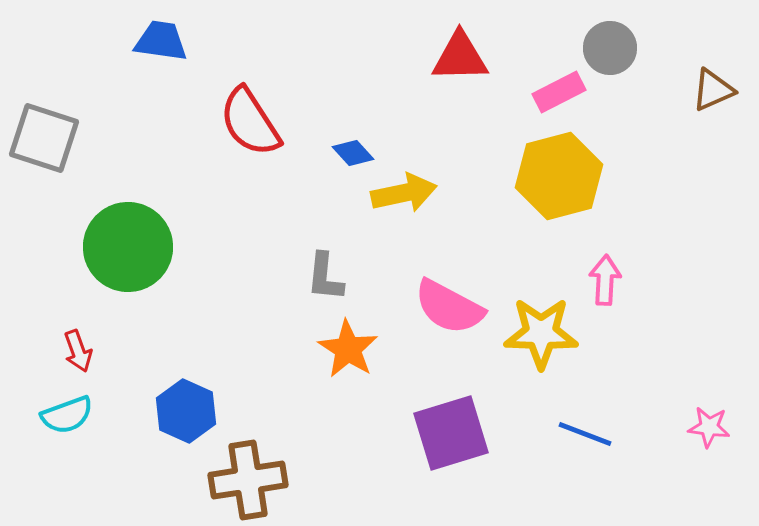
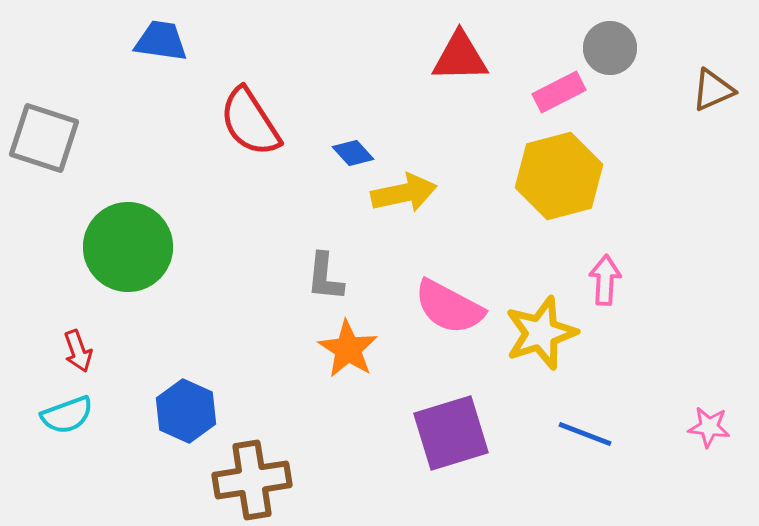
yellow star: rotated 20 degrees counterclockwise
brown cross: moved 4 px right
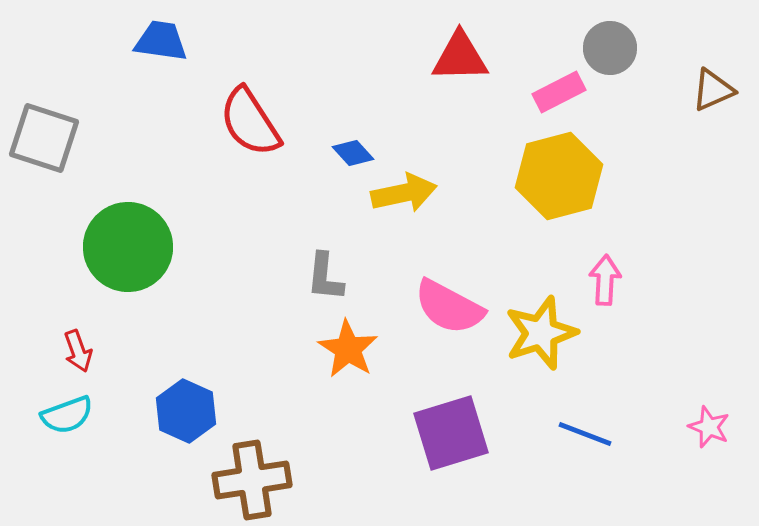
pink star: rotated 15 degrees clockwise
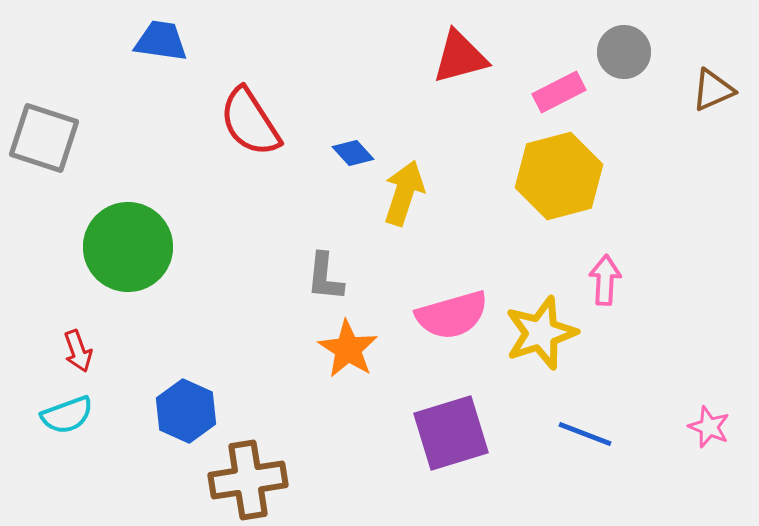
gray circle: moved 14 px right, 4 px down
red triangle: rotated 14 degrees counterclockwise
yellow arrow: rotated 60 degrees counterclockwise
pink semicircle: moved 3 px right, 8 px down; rotated 44 degrees counterclockwise
brown cross: moved 4 px left
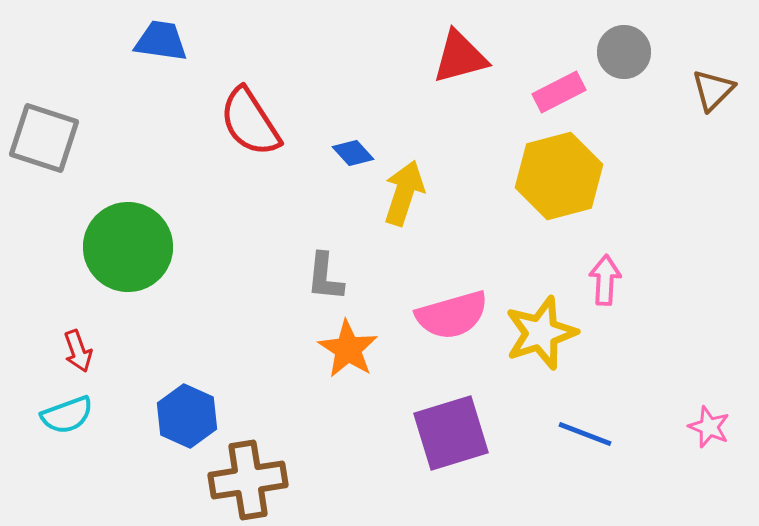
brown triangle: rotated 21 degrees counterclockwise
blue hexagon: moved 1 px right, 5 px down
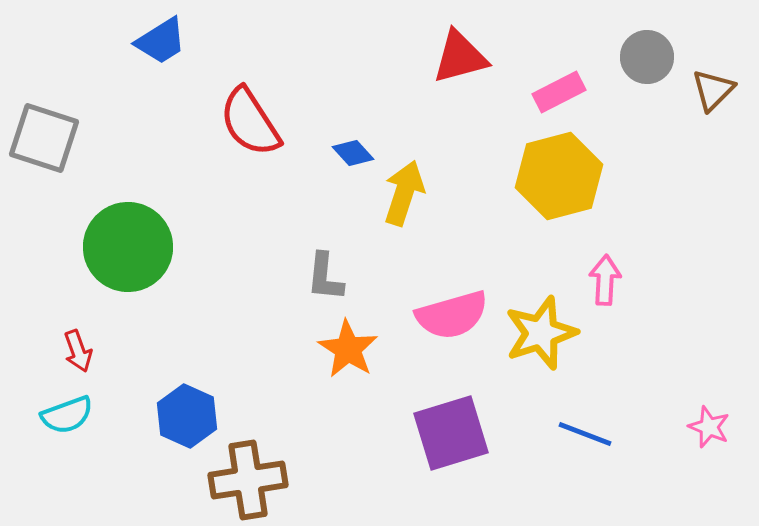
blue trapezoid: rotated 140 degrees clockwise
gray circle: moved 23 px right, 5 px down
